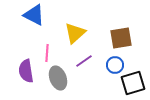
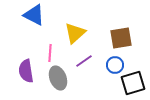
pink line: moved 3 px right
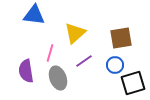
blue triangle: rotated 20 degrees counterclockwise
pink line: rotated 12 degrees clockwise
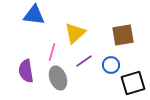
brown square: moved 2 px right, 3 px up
pink line: moved 2 px right, 1 px up
blue circle: moved 4 px left
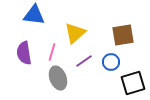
blue circle: moved 3 px up
purple semicircle: moved 2 px left, 18 px up
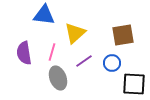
blue triangle: moved 10 px right
blue circle: moved 1 px right, 1 px down
black square: moved 1 px right, 1 px down; rotated 20 degrees clockwise
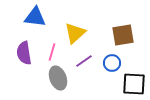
blue triangle: moved 9 px left, 2 px down
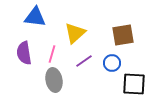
pink line: moved 2 px down
gray ellipse: moved 4 px left, 2 px down; rotated 10 degrees clockwise
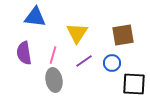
yellow triangle: moved 2 px right; rotated 15 degrees counterclockwise
pink line: moved 1 px right, 1 px down
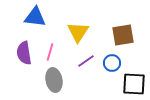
yellow triangle: moved 1 px right, 1 px up
pink line: moved 3 px left, 3 px up
purple line: moved 2 px right
